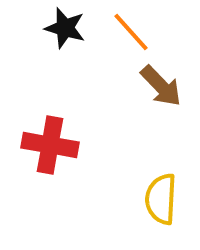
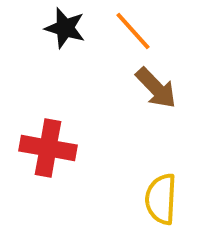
orange line: moved 2 px right, 1 px up
brown arrow: moved 5 px left, 2 px down
red cross: moved 2 px left, 3 px down
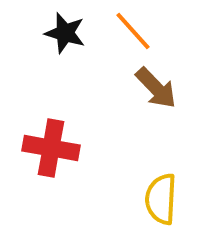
black star: moved 5 px down
red cross: moved 3 px right
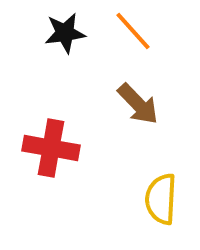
black star: rotated 24 degrees counterclockwise
brown arrow: moved 18 px left, 16 px down
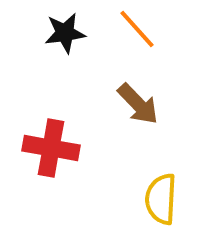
orange line: moved 4 px right, 2 px up
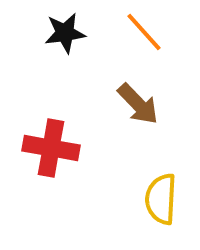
orange line: moved 7 px right, 3 px down
